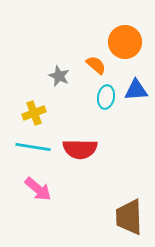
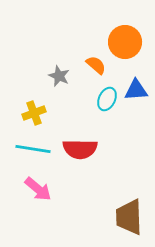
cyan ellipse: moved 1 px right, 2 px down; rotated 15 degrees clockwise
cyan line: moved 2 px down
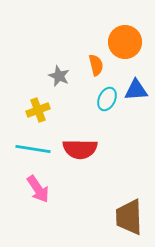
orange semicircle: rotated 35 degrees clockwise
yellow cross: moved 4 px right, 3 px up
pink arrow: rotated 16 degrees clockwise
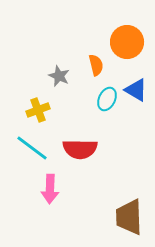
orange circle: moved 2 px right
blue triangle: rotated 35 degrees clockwise
cyan line: moved 1 px left, 1 px up; rotated 28 degrees clockwise
pink arrow: moved 12 px right; rotated 36 degrees clockwise
